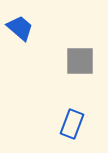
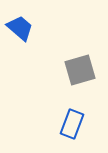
gray square: moved 9 px down; rotated 16 degrees counterclockwise
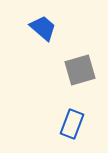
blue trapezoid: moved 23 px right
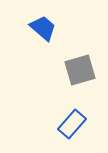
blue rectangle: rotated 20 degrees clockwise
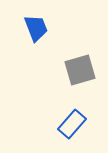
blue trapezoid: moved 7 px left; rotated 28 degrees clockwise
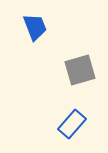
blue trapezoid: moved 1 px left, 1 px up
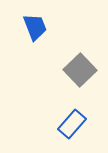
gray square: rotated 28 degrees counterclockwise
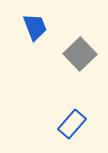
gray square: moved 16 px up
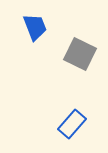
gray square: rotated 20 degrees counterclockwise
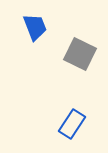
blue rectangle: rotated 8 degrees counterclockwise
